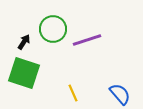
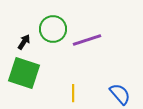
yellow line: rotated 24 degrees clockwise
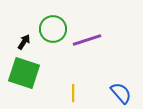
blue semicircle: moved 1 px right, 1 px up
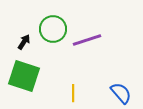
green square: moved 3 px down
